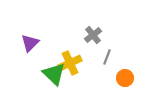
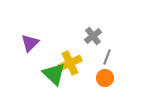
gray cross: moved 1 px down
orange circle: moved 20 px left
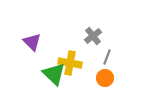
purple triangle: moved 2 px right, 1 px up; rotated 30 degrees counterclockwise
yellow cross: rotated 35 degrees clockwise
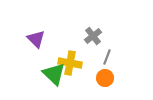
purple triangle: moved 4 px right, 3 px up
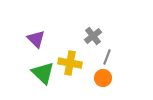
green triangle: moved 11 px left, 1 px up
orange circle: moved 2 px left
